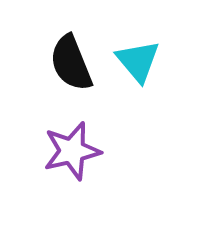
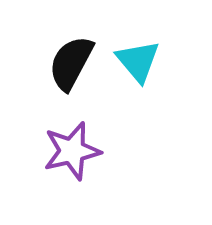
black semicircle: rotated 50 degrees clockwise
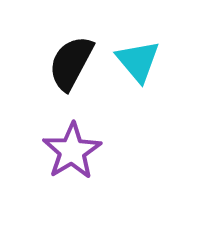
purple star: rotated 18 degrees counterclockwise
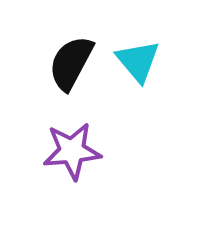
purple star: rotated 26 degrees clockwise
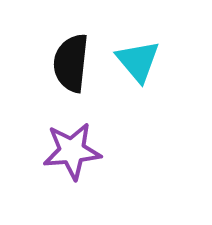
black semicircle: rotated 22 degrees counterclockwise
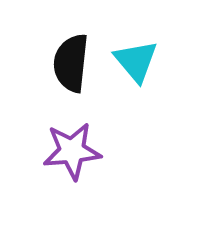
cyan triangle: moved 2 px left
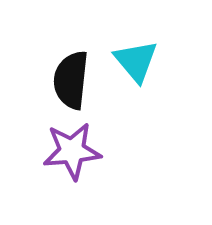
black semicircle: moved 17 px down
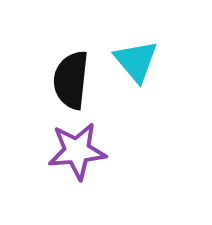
purple star: moved 5 px right
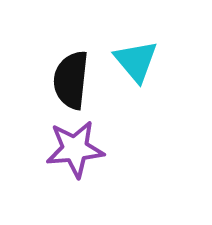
purple star: moved 2 px left, 2 px up
